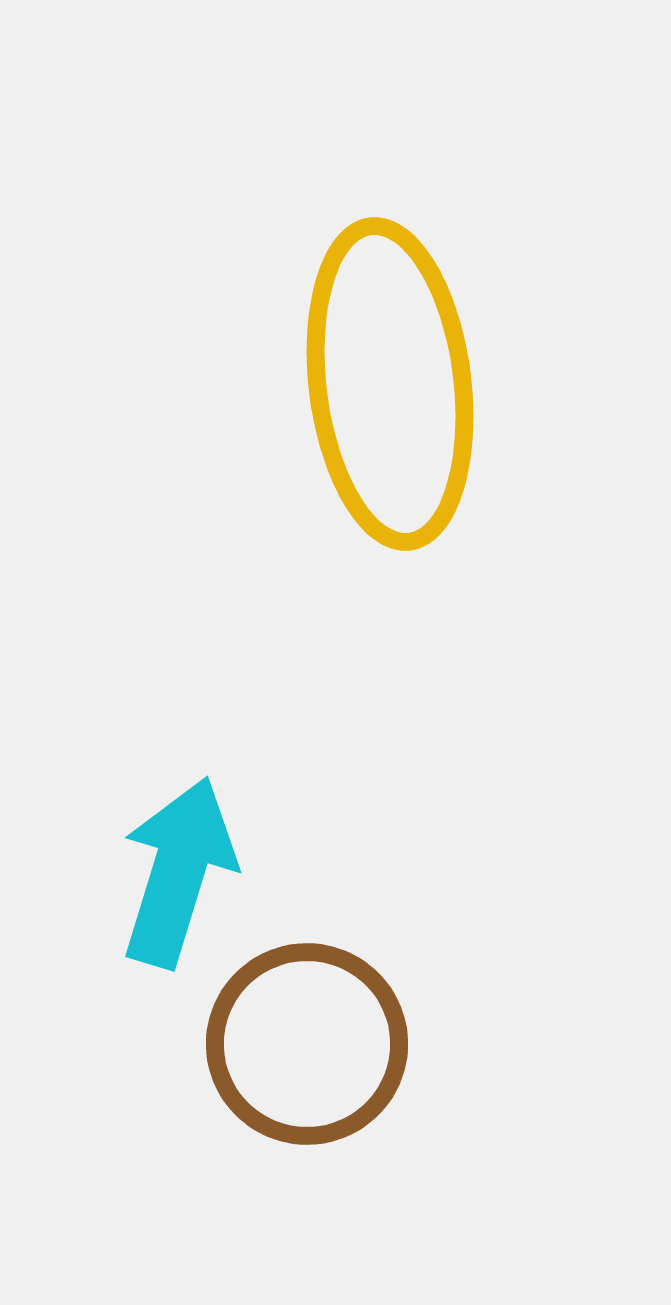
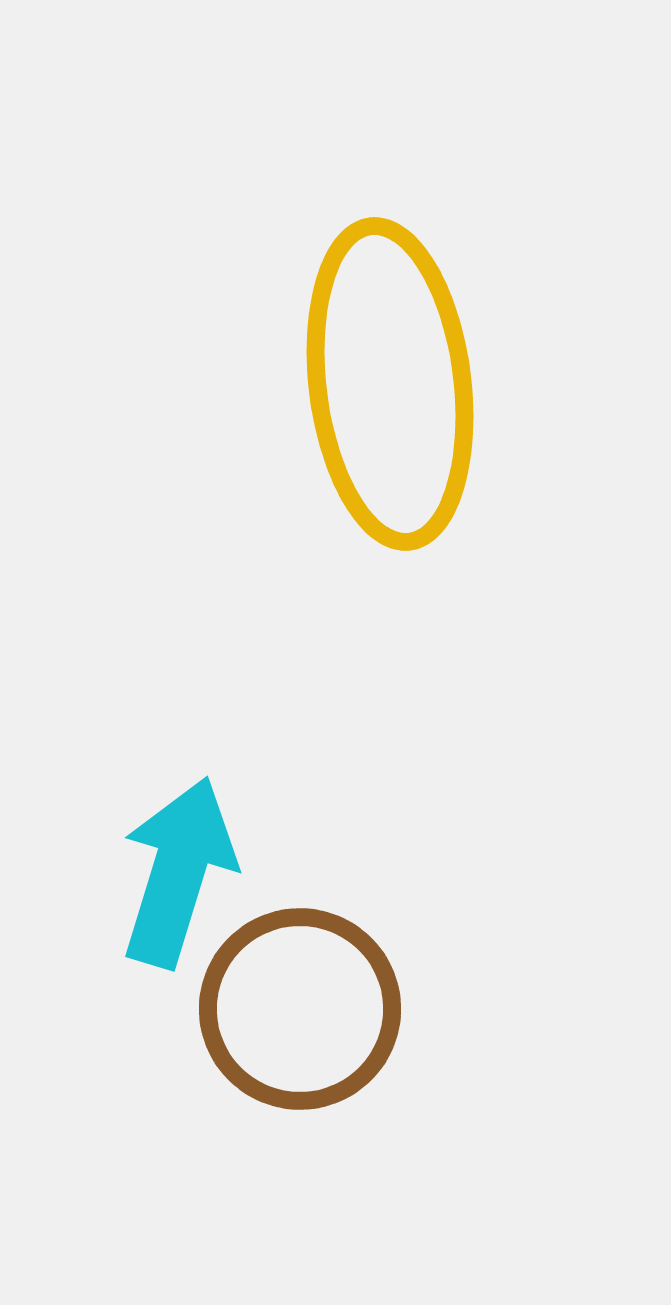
brown circle: moved 7 px left, 35 px up
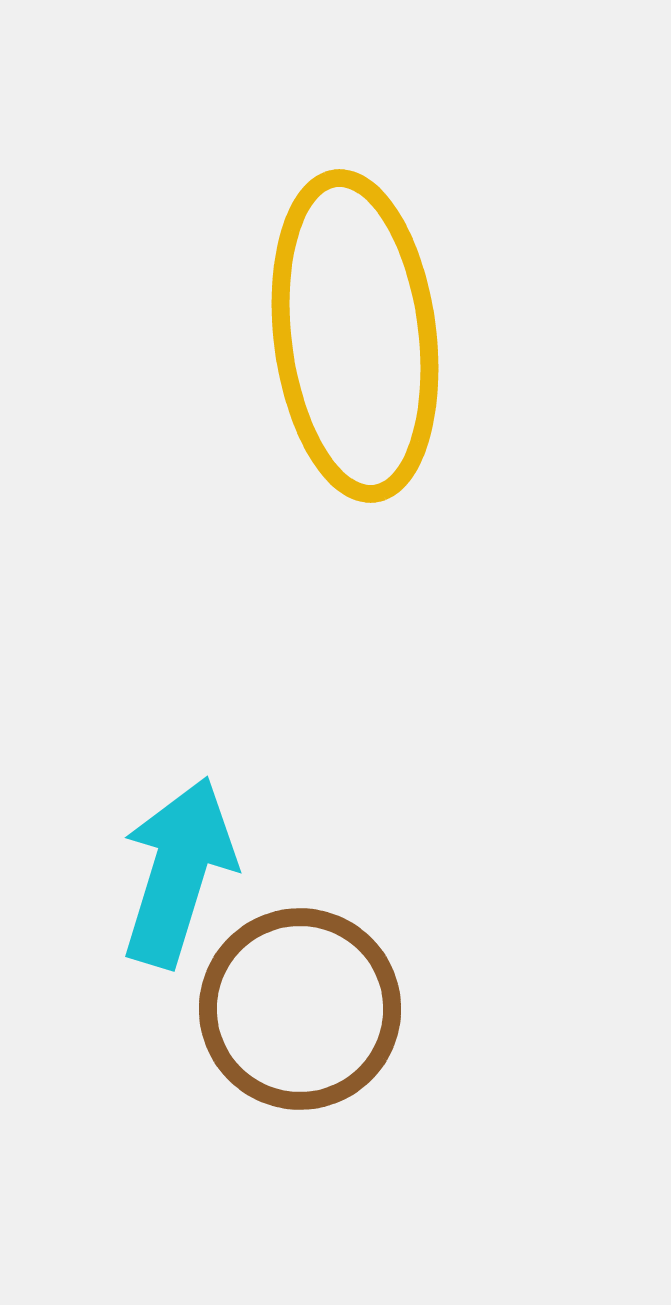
yellow ellipse: moved 35 px left, 48 px up
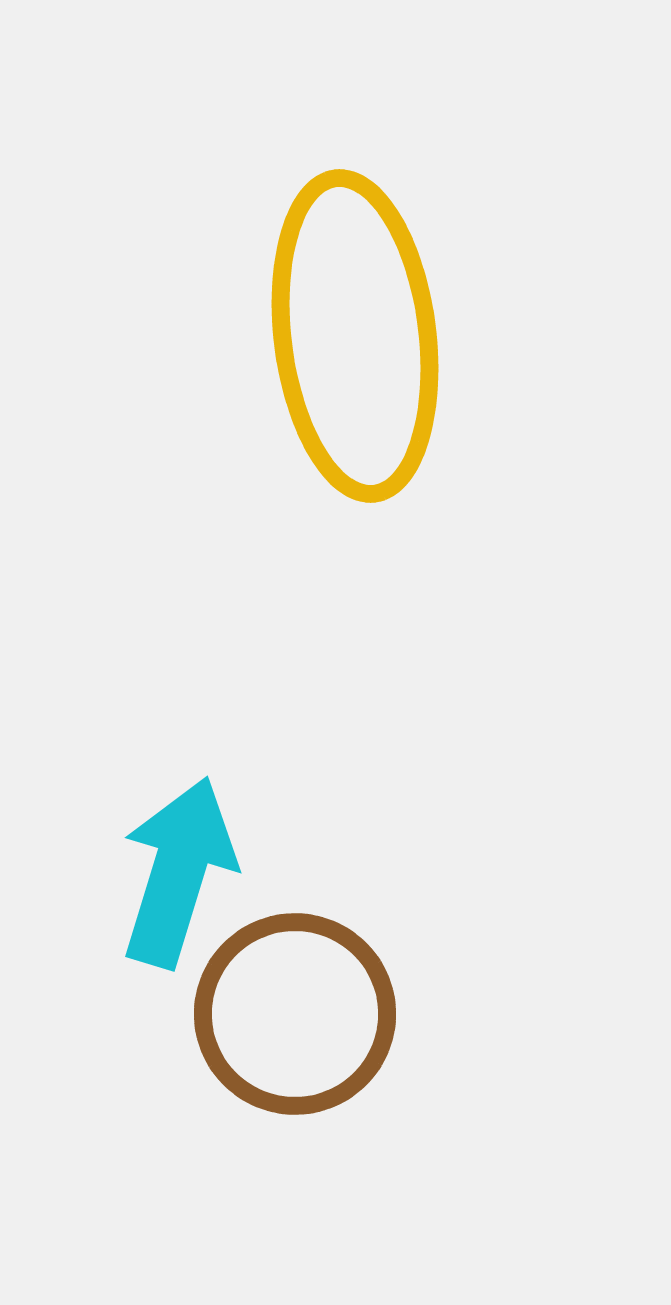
brown circle: moved 5 px left, 5 px down
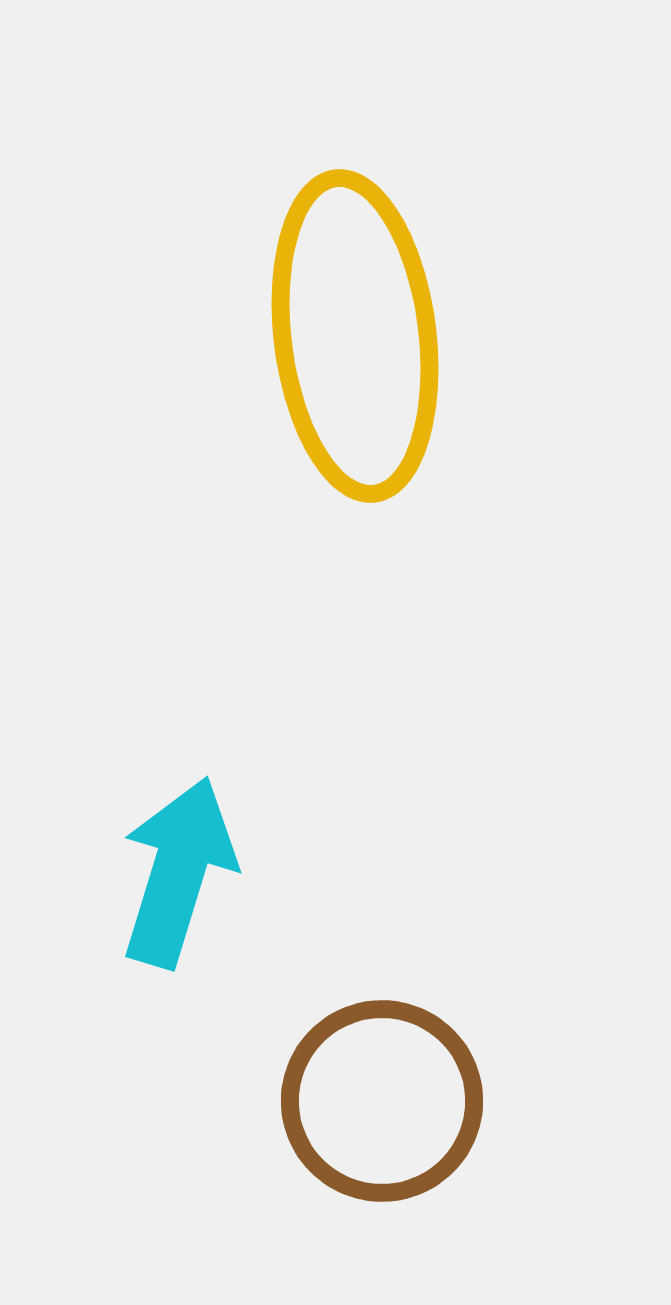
brown circle: moved 87 px right, 87 px down
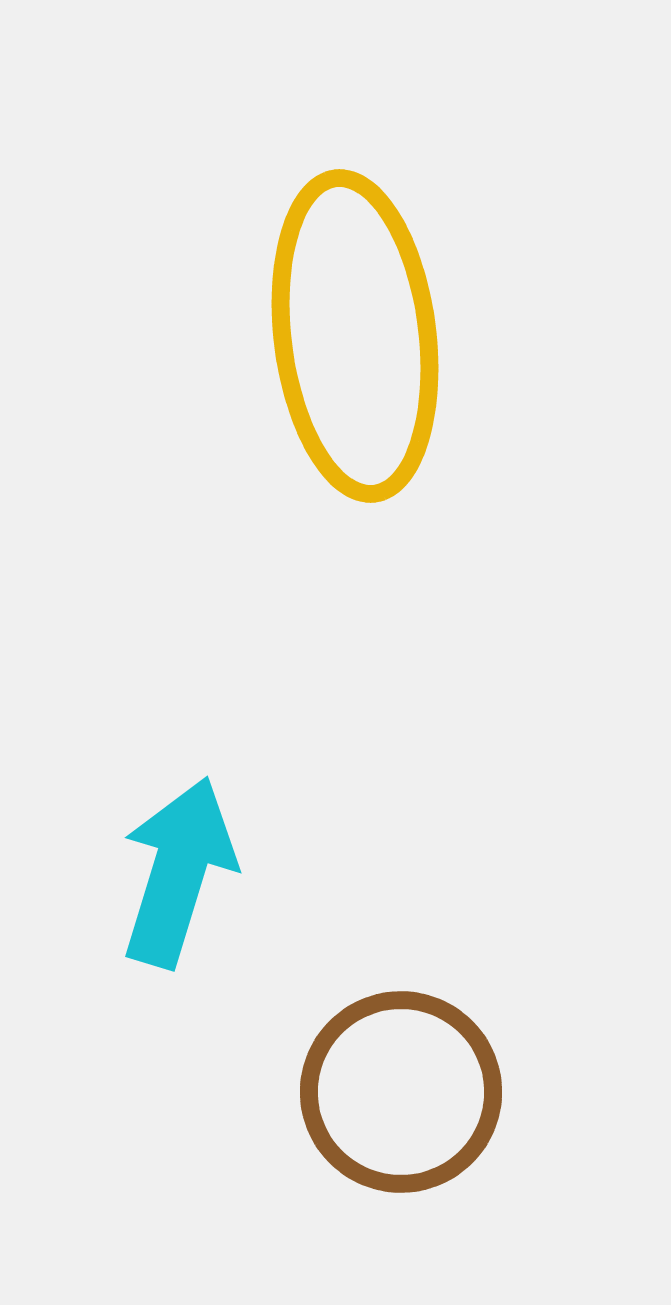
brown circle: moved 19 px right, 9 px up
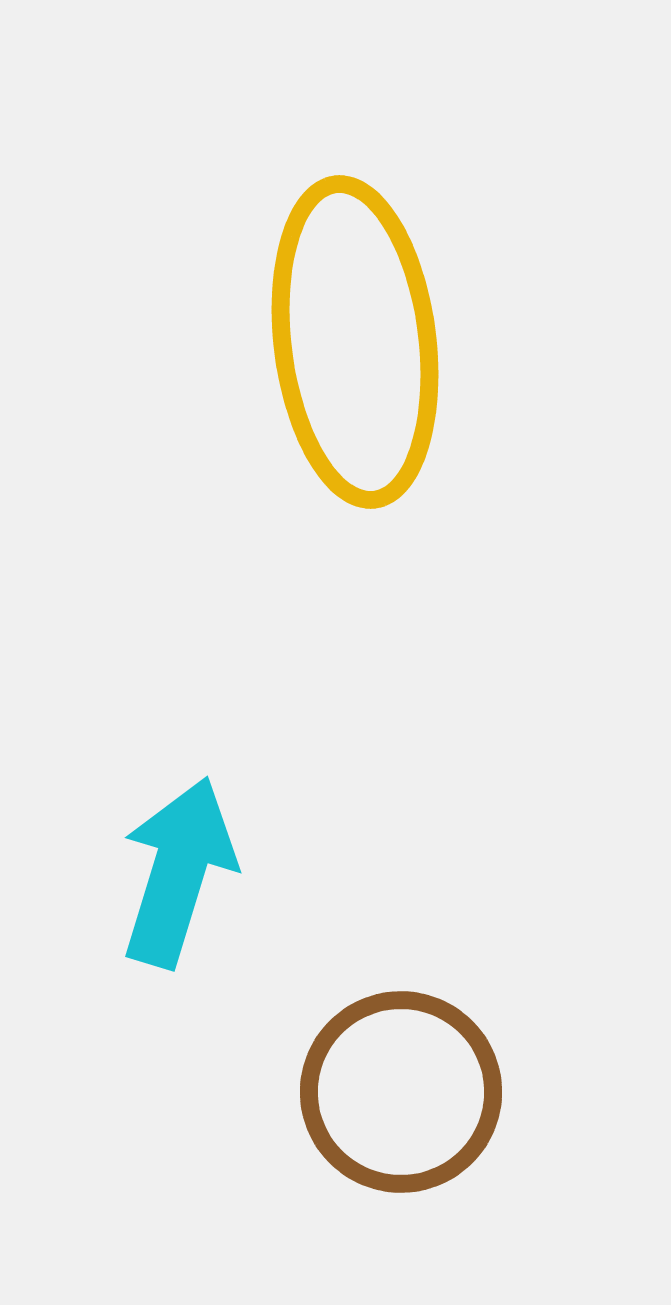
yellow ellipse: moved 6 px down
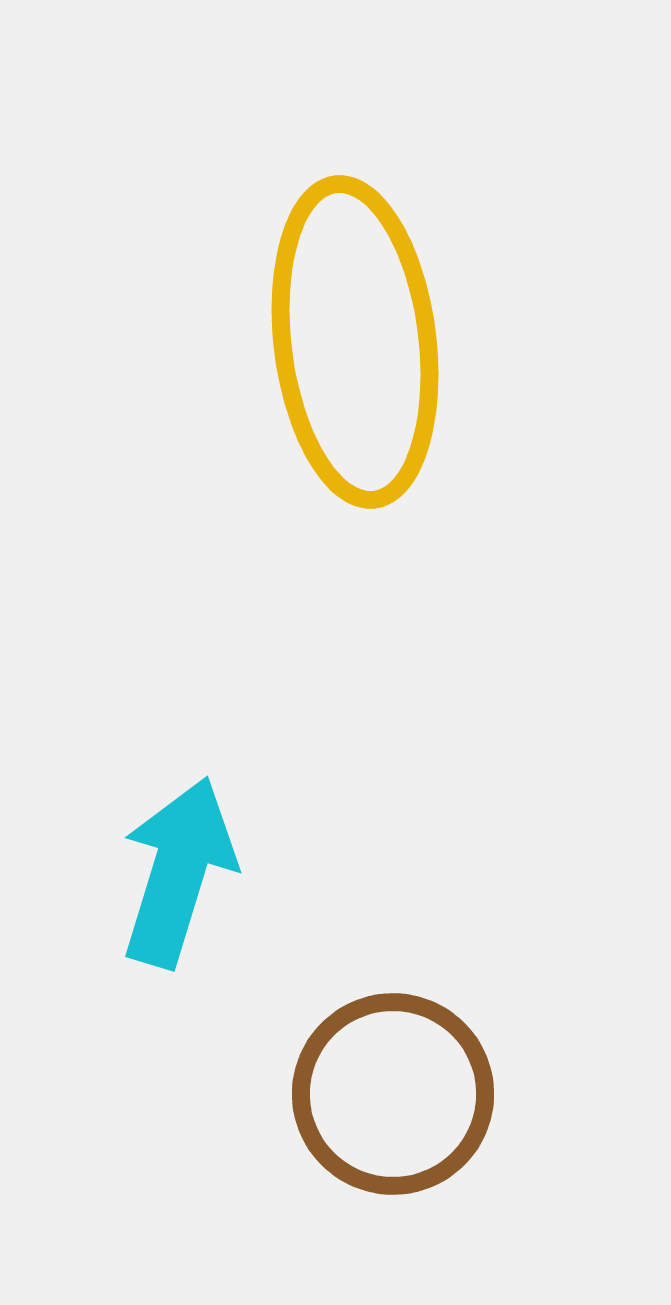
brown circle: moved 8 px left, 2 px down
